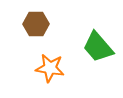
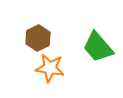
brown hexagon: moved 2 px right, 14 px down; rotated 25 degrees counterclockwise
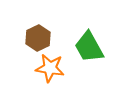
green trapezoid: moved 9 px left; rotated 12 degrees clockwise
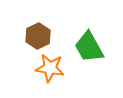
brown hexagon: moved 2 px up
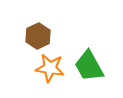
green trapezoid: moved 19 px down
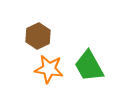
orange star: moved 1 px left, 1 px down
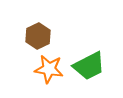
green trapezoid: rotated 88 degrees counterclockwise
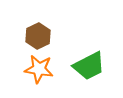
orange star: moved 10 px left
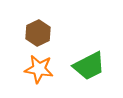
brown hexagon: moved 3 px up
